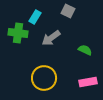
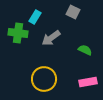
gray square: moved 5 px right, 1 px down
yellow circle: moved 1 px down
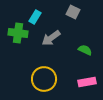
pink rectangle: moved 1 px left
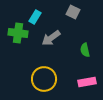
green semicircle: rotated 128 degrees counterclockwise
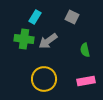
gray square: moved 1 px left, 5 px down
green cross: moved 6 px right, 6 px down
gray arrow: moved 3 px left, 3 px down
pink rectangle: moved 1 px left, 1 px up
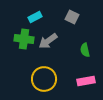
cyan rectangle: rotated 32 degrees clockwise
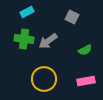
cyan rectangle: moved 8 px left, 5 px up
green semicircle: rotated 104 degrees counterclockwise
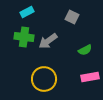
green cross: moved 2 px up
pink rectangle: moved 4 px right, 4 px up
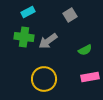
cyan rectangle: moved 1 px right
gray square: moved 2 px left, 2 px up; rotated 32 degrees clockwise
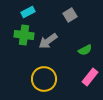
green cross: moved 2 px up
pink rectangle: rotated 42 degrees counterclockwise
